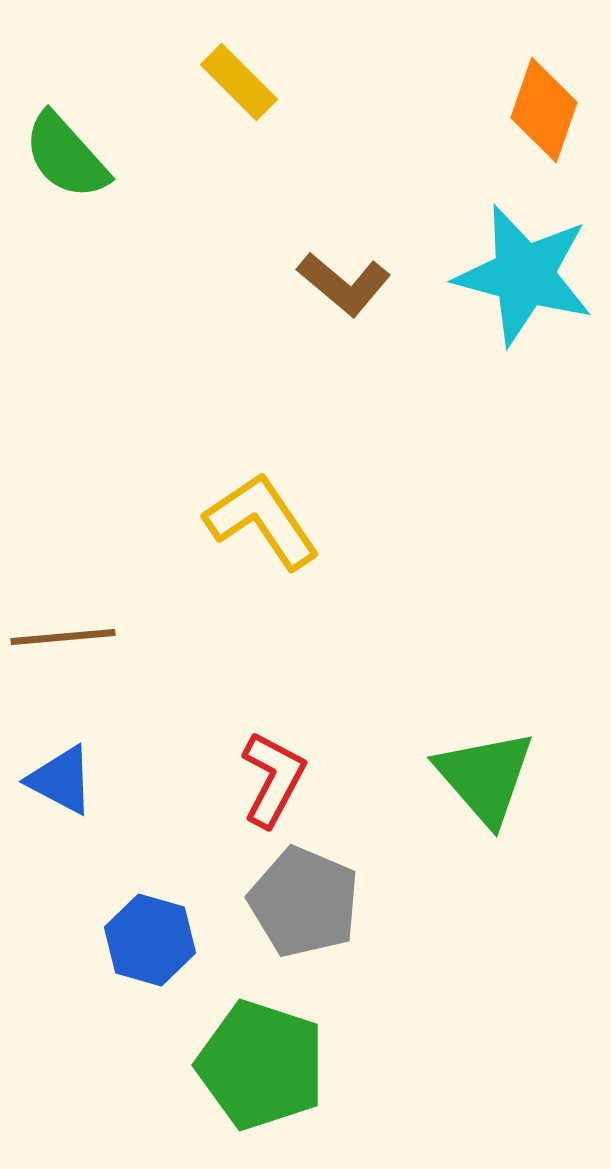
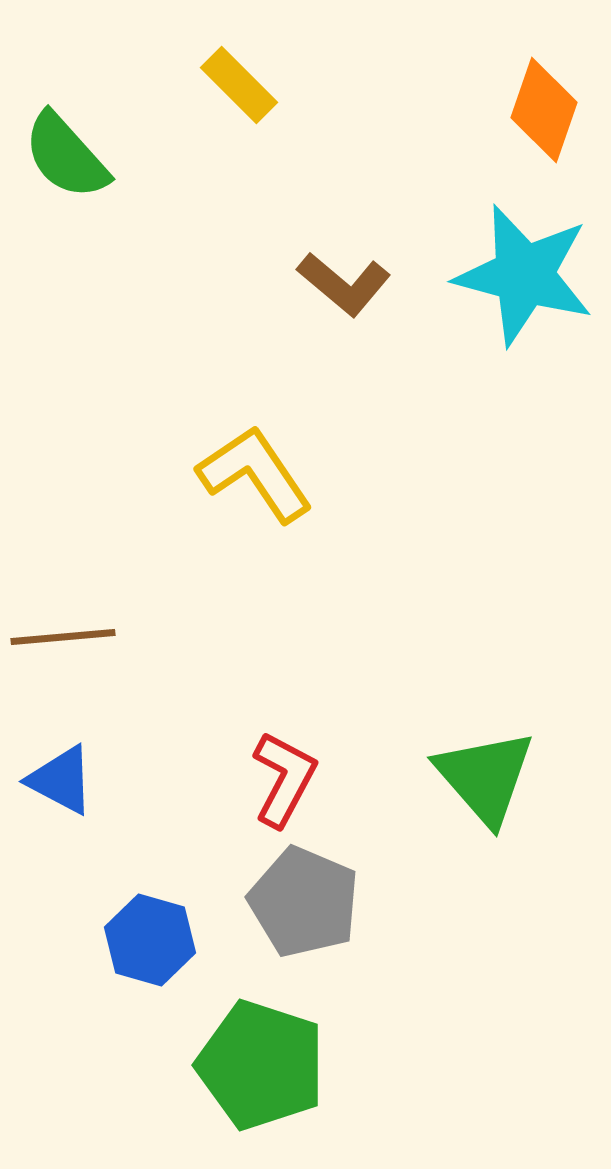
yellow rectangle: moved 3 px down
yellow L-shape: moved 7 px left, 47 px up
red L-shape: moved 11 px right
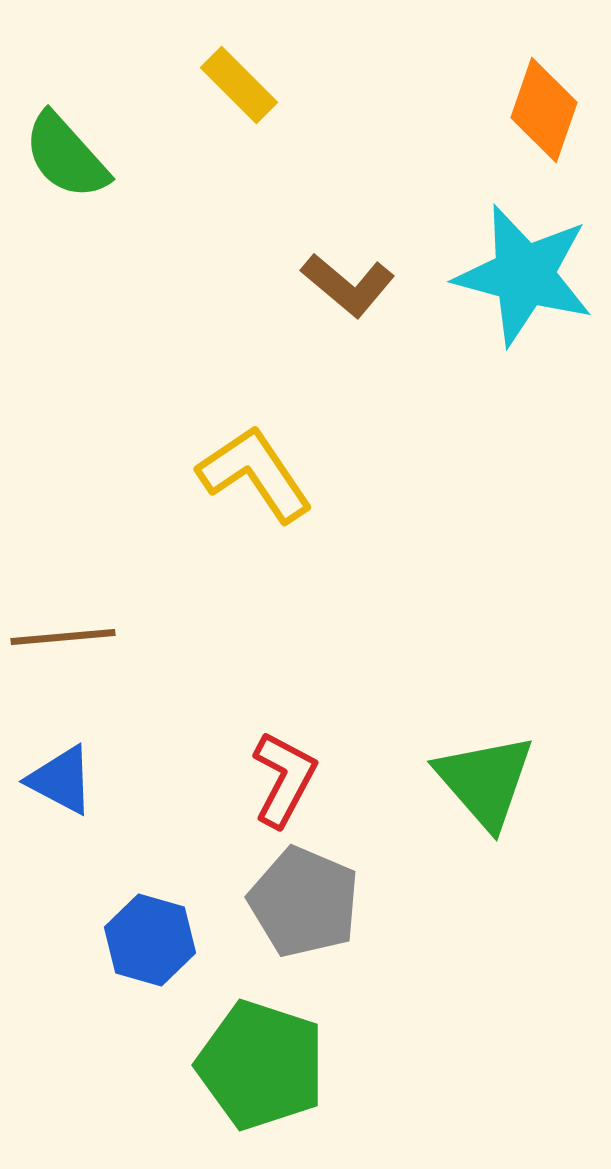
brown L-shape: moved 4 px right, 1 px down
green triangle: moved 4 px down
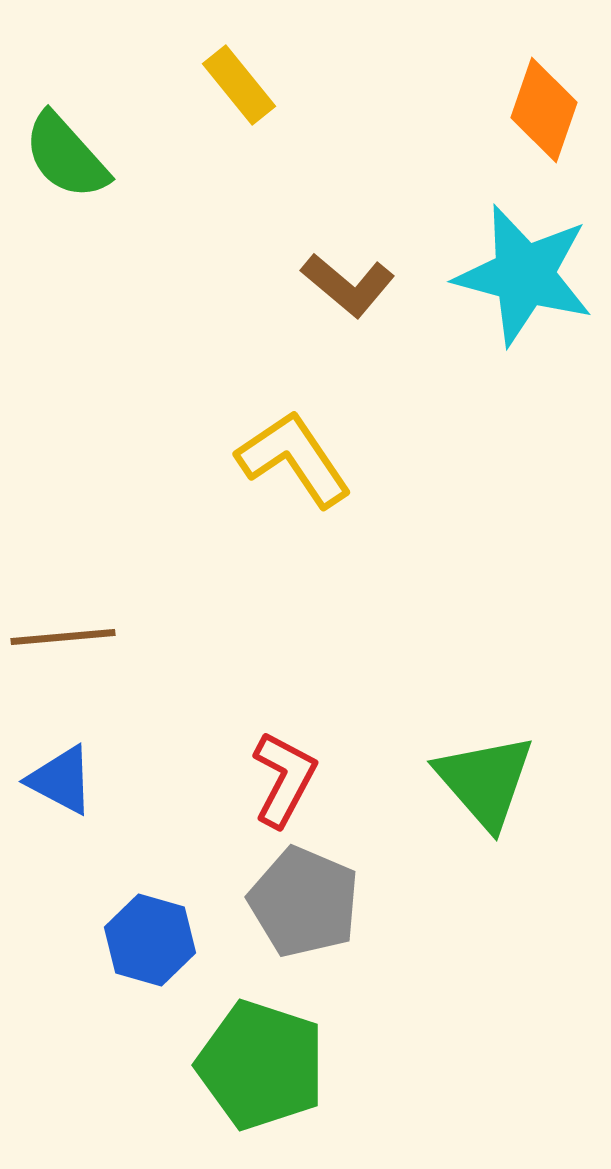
yellow rectangle: rotated 6 degrees clockwise
yellow L-shape: moved 39 px right, 15 px up
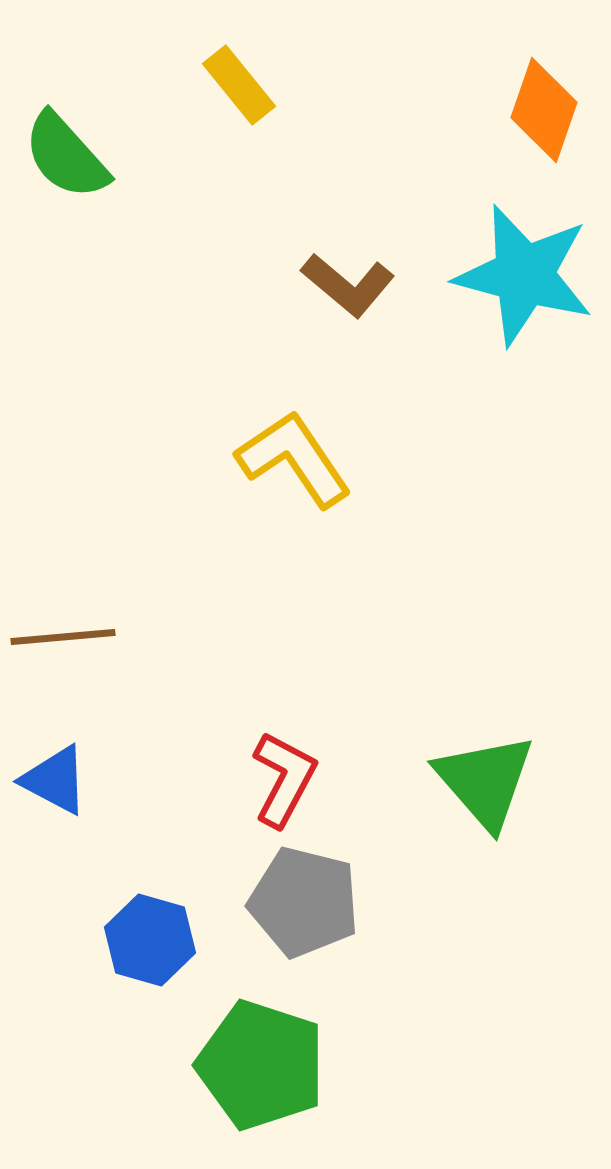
blue triangle: moved 6 px left
gray pentagon: rotated 9 degrees counterclockwise
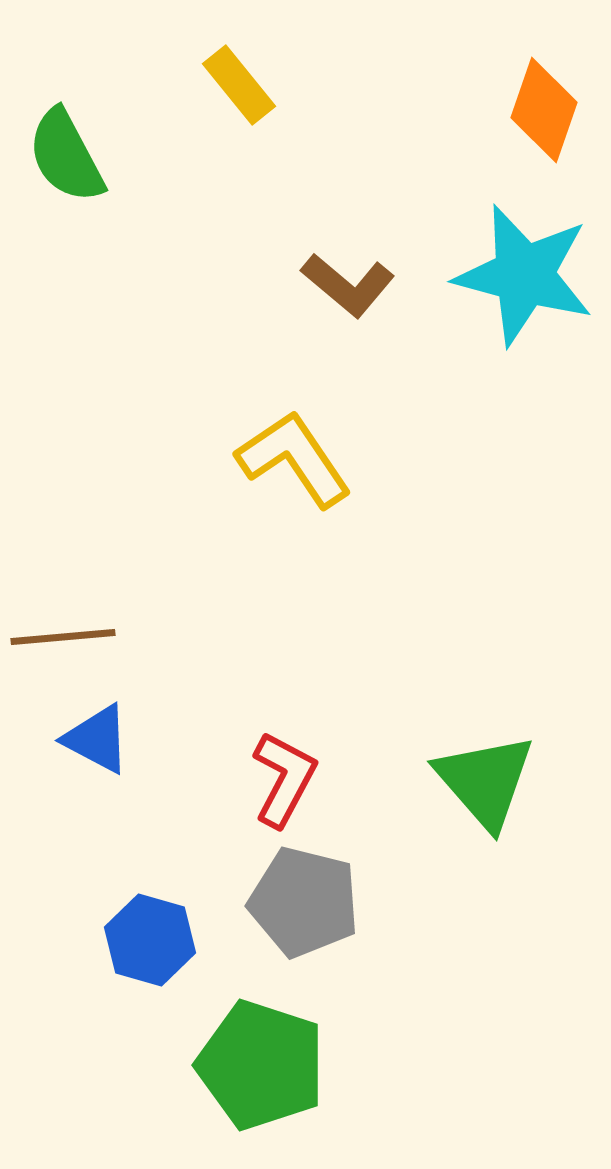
green semicircle: rotated 14 degrees clockwise
blue triangle: moved 42 px right, 41 px up
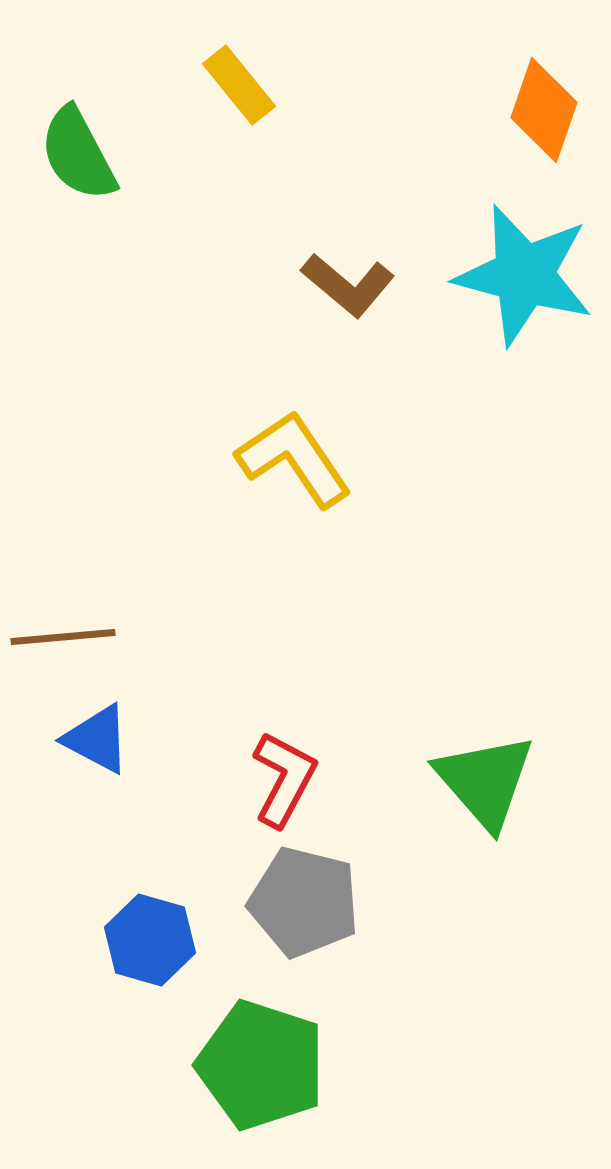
green semicircle: moved 12 px right, 2 px up
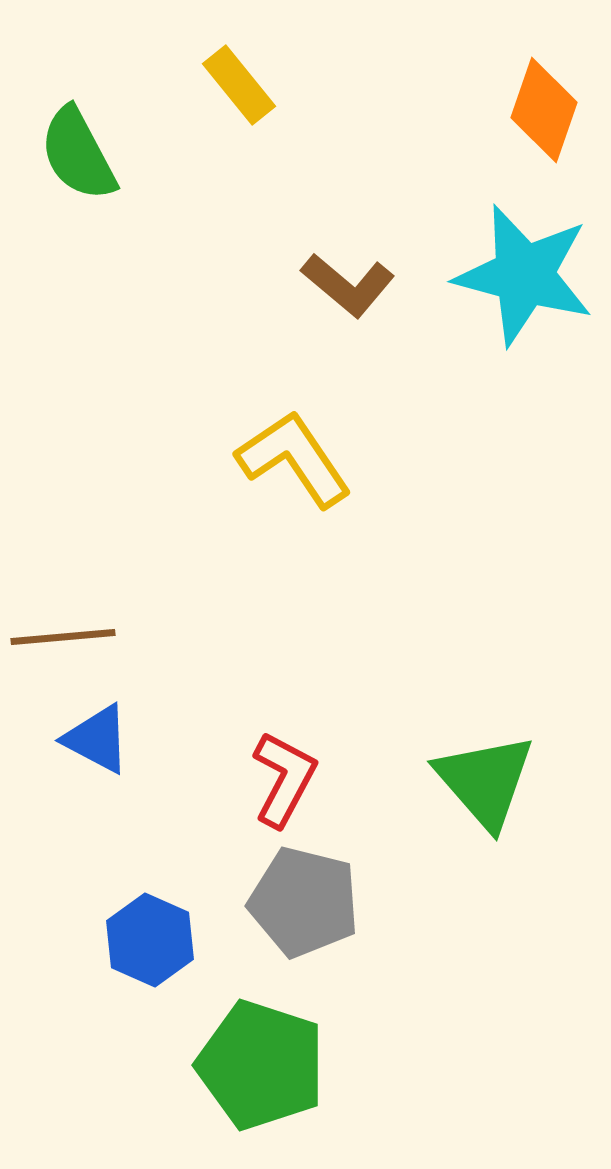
blue hexagon: rotated 8 degrees clockwise
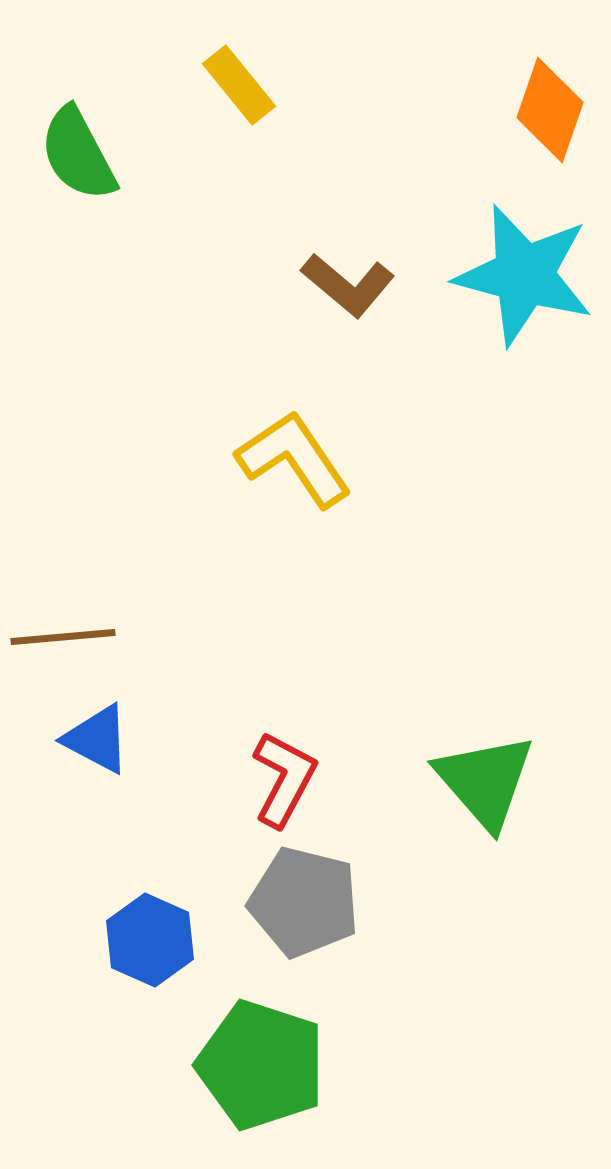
orange diamond: moved 6 px right
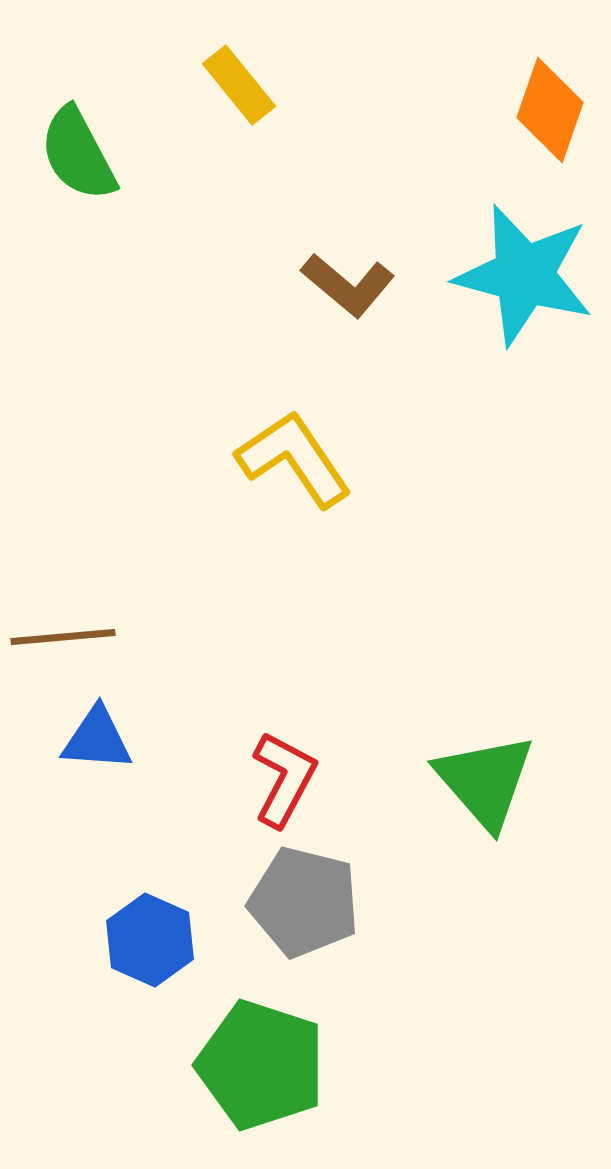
blue triangle: rotated 24 degrees counterclockwise
